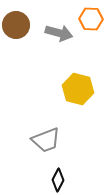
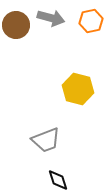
orange hexagon: moved 2 px down; rotated 15 degrees counterclockwise
gray arrow: moved 8 px left, 15 px up
black diamond: rotated 45 degrees counterclockwise
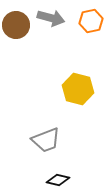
black diamond: rotated 60 degrees counterclockwise
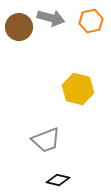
brown circle: moved 3 px right, 2 px down
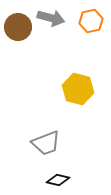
brown circle: moved 1 px left
gray trapezoid: moved 3 px down
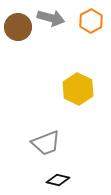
orange hexagon: rotated 15 degrees counterclockwise
yellow hexagon: rotated 12 degrees clockwise
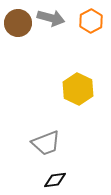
brown circle: moved 4 px up
black diamond: moved 3 px left; rotated 20 degrees counterclockwise
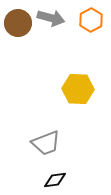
orange hexagon: moved 1 px up
yellow hexagon: rotated 24 degrees counterclockwise
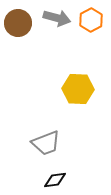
gray arrow: moved 6 px right
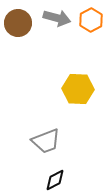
gray trapezoid: moved 2 px up
black diamond: rotated 20 degrees counterclockwise
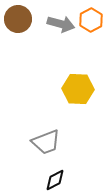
gray arrow: moved 4 px right, 6 px down
brown circle: moved 4 px up
gray trapezoid: moved 1 px down
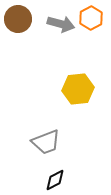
orange hexagon: moved 2 px up
yellow hexagon: rotated 8 degrees counterclockwise
